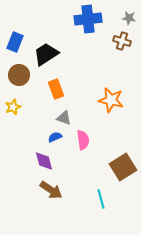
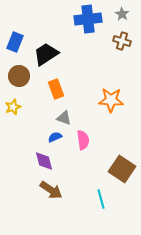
gray star: moved 7 px left, 4 px up; rotated 24 degrees clockwise
brown circle: moved 1 px down
orange star: rotated 10 degrees counterclockwise
brown square: moved 1 px left, 2 px down; rotated 24 degrees counterclockwise
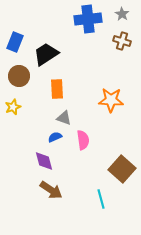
orange rectangle: moved 1 px right; rotated 18 degrees clockwise
brown square: rotated 8 degrees clockwise
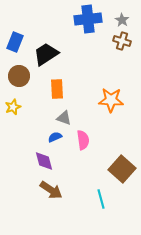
gray star: moved 6 px down
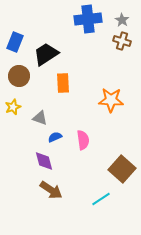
orange rectangle: moved 6 px right, 6 px up
gray triangle: moved 24 px left
cyan line: rotated 72 degrees clockwise
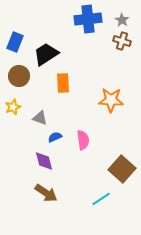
brown arrow: moved 5 px left, 3 px down
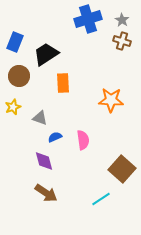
blue cross: rotated 12 degrees counterclockwise
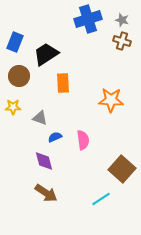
gray star: rotated 16 degrees counterclockwise
yellow star: rotated 21 degrees clockwise
